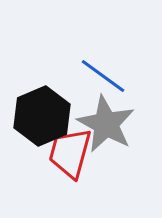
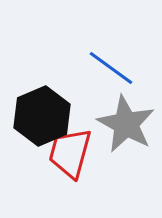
blue line: moved 8 px right, 8 px up
gray star: moved 20 px right
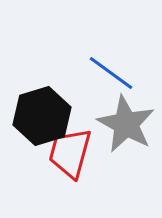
blue line: moved 5 px down
black hexagon: rotated 6 degrees clockwise
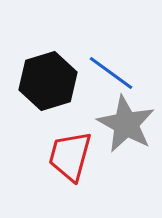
black hexagon: moved 6 px right, 35 px up
red trapezoid: moved 3 px down
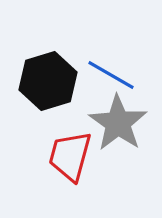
blue line: moved 2 px down; rotated 6 degrees counterclockwise
gray star: moved 8 px left, 1 px up; rotated 6 degrees clockwise
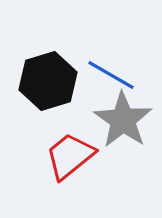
gray star: moved 5 px right, 3 px up
red trapezoid: rotated 36 degrees clockwise
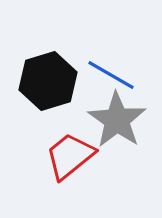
gray star: moved 6 px left
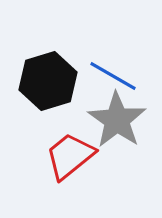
blue line: moved 2 px right, 1 px down
